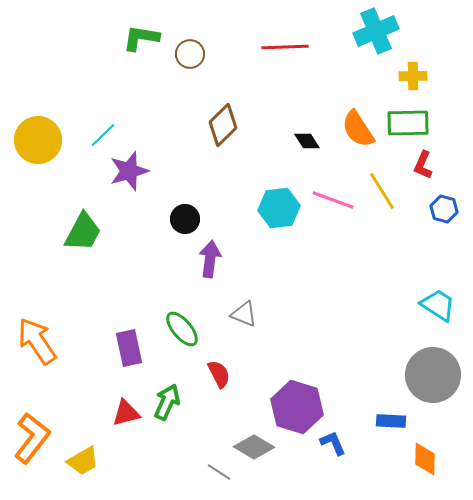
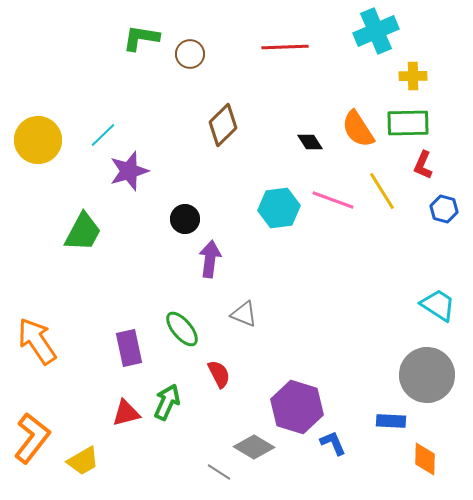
black diamond: moved 3 px right, 1 px down
gray circle: moved 6 px left
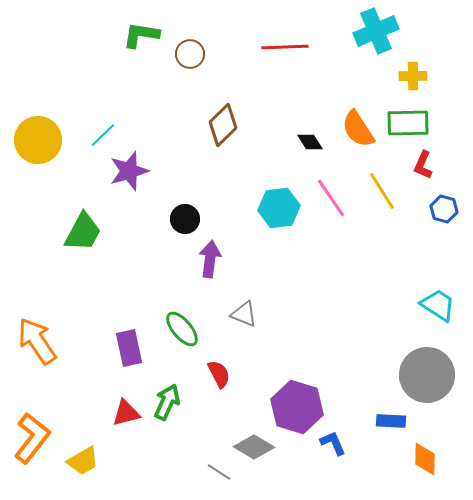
green L-shape: moved 3 px up
pink line: moved 2 px left, 2 px up; rotated 36 degrees clockwise
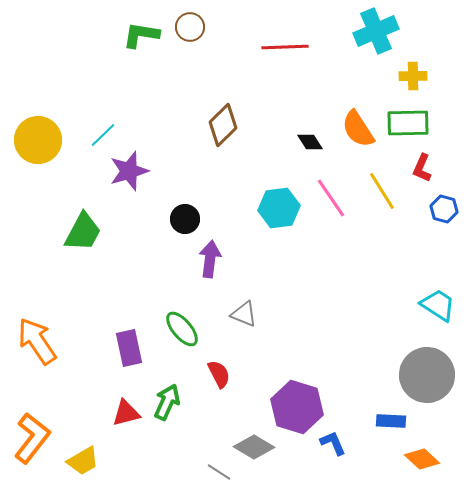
brown circle: moved 27 px up
red L-shape: moved 1 px left, 3 px down
orange diamond: moved 3 px left; rotated 48 degrees counterclockwise
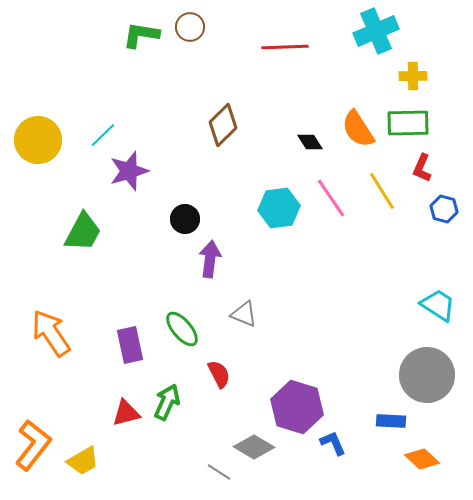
orange arrow: moved 14 px right, 8 px up
purple rectangle: moved 1 px right, 3 px up
orange L-shape: moved 1 px right, 7 px down
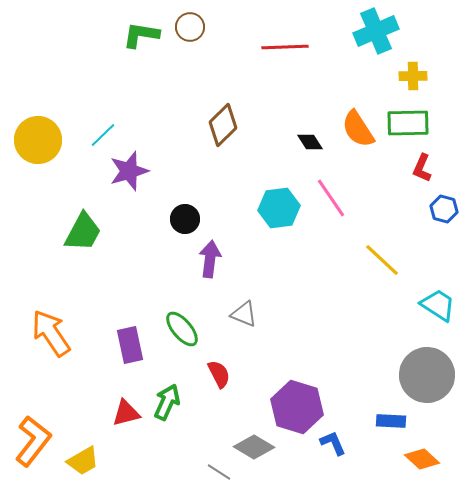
yellow line: moved 69 px down; rotated 15 degrees counterclockwise
orange L-shape: moved 4 px up
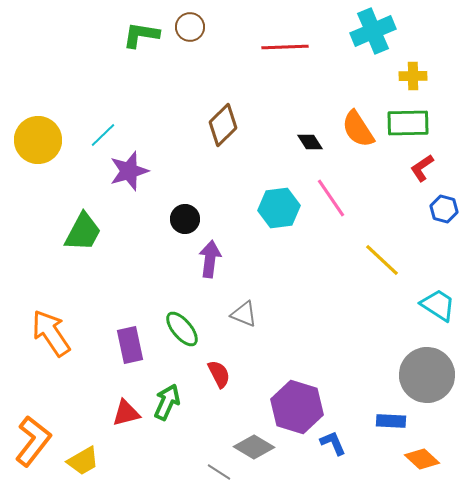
cyan cross: moved 3 px left
red L-shape: rotated 32 degrees clockwise
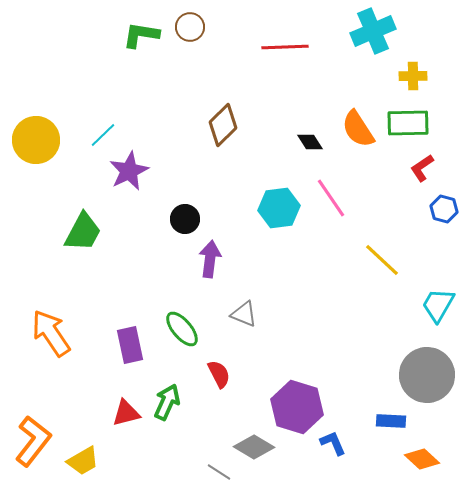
yellow circle: moved 2 px left
purple star: rotated 9 degrees counterclockwise
cyan trapezoid: rotated 93 degrees counterclockwise
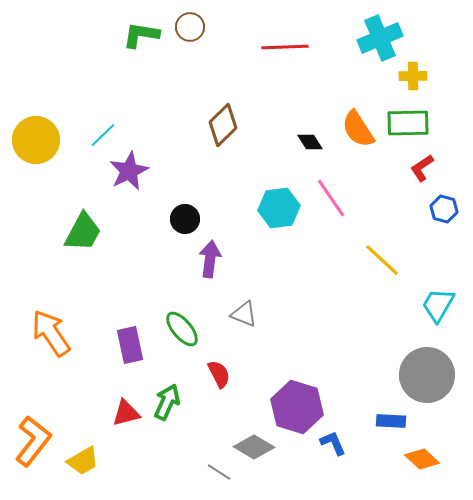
cyan cross: moved 7 px right, 7 px down
